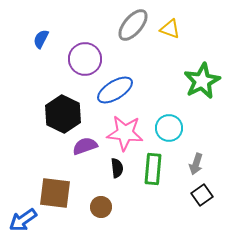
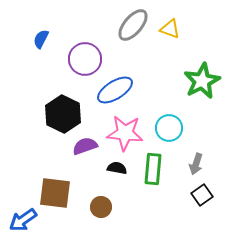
black semicircle: rotated 72 degrees counterclockwise
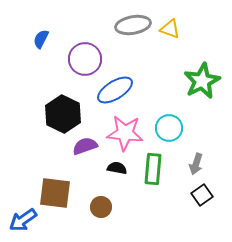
gray ellipse: rotated 40 degrees clockwise
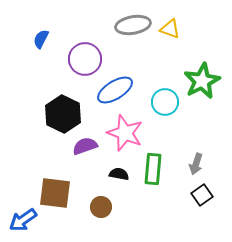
cyan circle: moved 4 px left, 26 px up
pink star: rotated 15 degrees clockwise
black semicircle: moved 2 px right, 6 px down
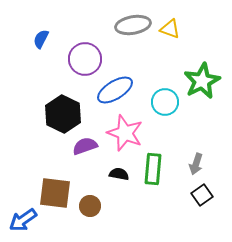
brown circle: moved 11 px left, 1 px up
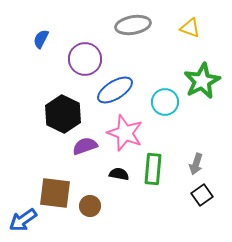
yellow triangle: moved 20 px right, 1 px up
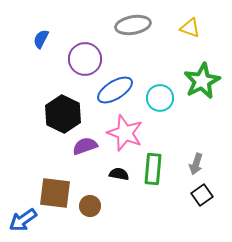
cyan circle: moved 5 px left, 4 px up
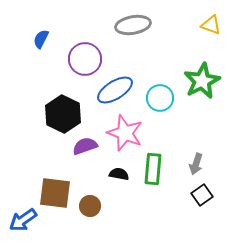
yellow triangle: moved 21 px right, 3 px up
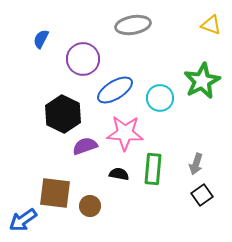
purple circle: moved 2 px left
pink star: rotated 18 degrees counterclockwise
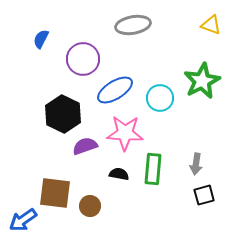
gray arrow: rotated 10 degrees counterclockwise
black square: moved 2 px right; rotated 20 degrees clockwise
